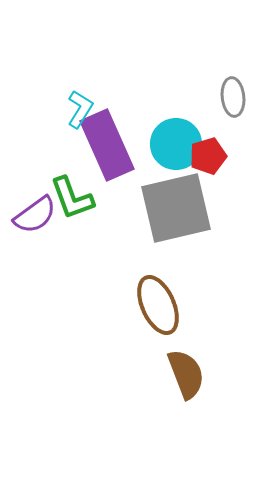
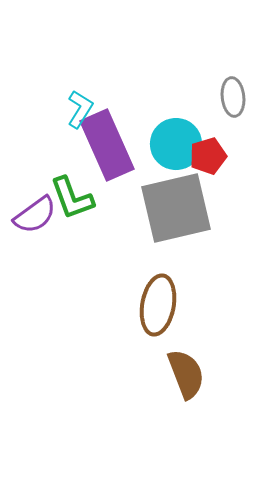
brown ellipse: rotated 34 degrees clockwise
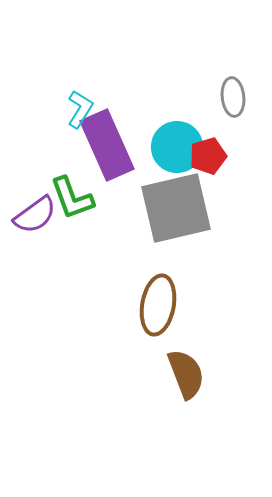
cyan circle: moved 1 px right, 3 px down
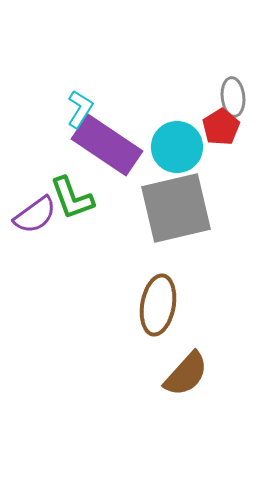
purple rectangle: rotated 32 degrees counterclockwise
red pentagon: moved 13 px right, 29 px up; rotated 15 degrees counterclockwise
brown semicircle: rotated 63 degrees clockwise
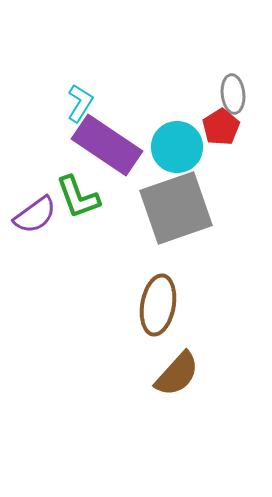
gray ellipse: moved 3 px up
cyan L-shape: moved 6 px up
green L-shape: moved 6 px right, 1 px up
gray square: rotated 6 degrees counterclockwise
brown semicircle: moved 9 px left
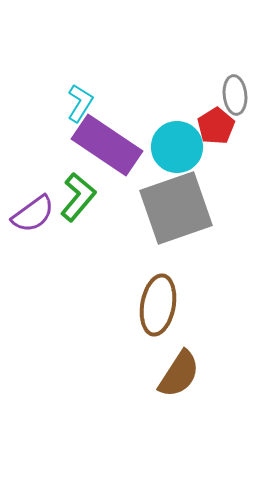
gray ellipse: moved 2 px right, 1 px down
red pentagon: moved 5 px left, 1 px up
green L-shape: rotated 120 degrees counterclockwise
purple semicircle: moved 2 px left, 1 px up
brown semicircle: moved 2 px right; rotated 9 degrees counterclockwise
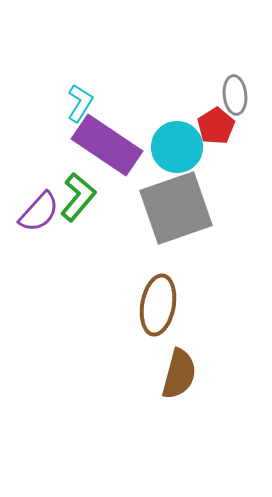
purple semicircle: moved 6 px right, 2 px up; rotated 12 degrees counterclockwise
brown semicircle: rotated 18 degrees counterclockwise
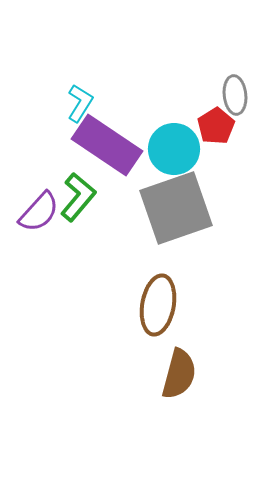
cyan circle: moved 3 px left, 2 px down
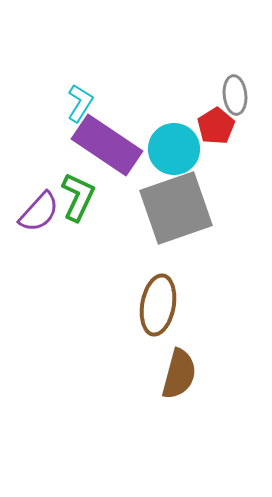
green L-shape: rotated 15 degrees counterclockwise
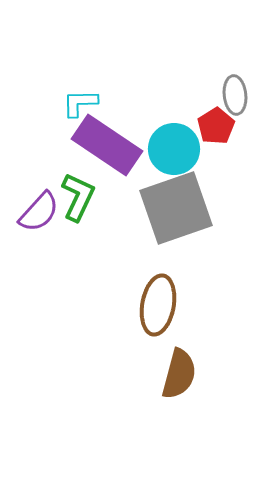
cyan L-shape: rotated 123 degrees counterclockwise
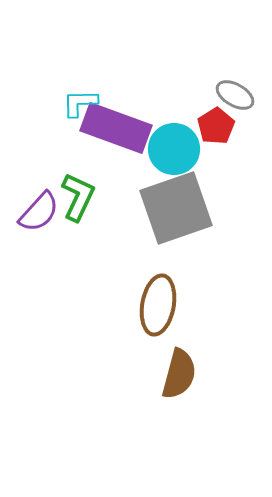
gray ellipse: rotated 54 degrees counterclockwise
purple rectangle: moved 9 px right, 17 px up; rotated 14 degrees counterclockwise
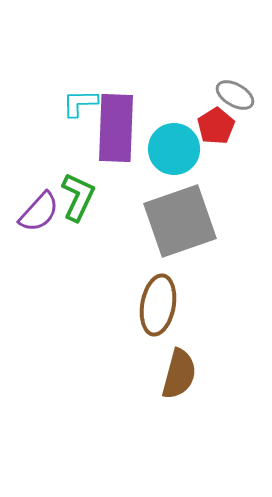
purple rectangle: rotated 72 degrees clockwise
gray square: moved 4 px right, 13 px down
